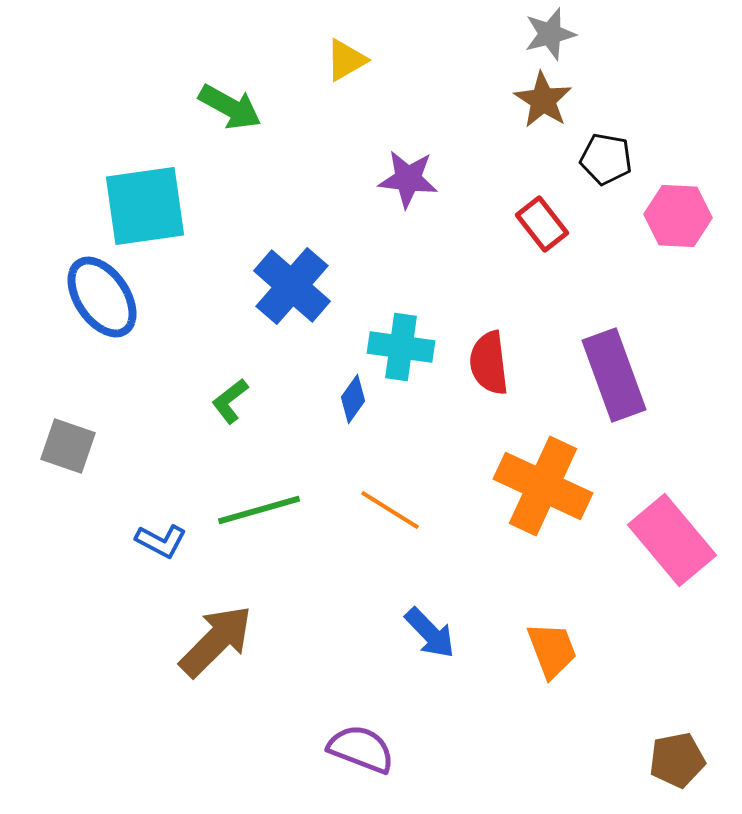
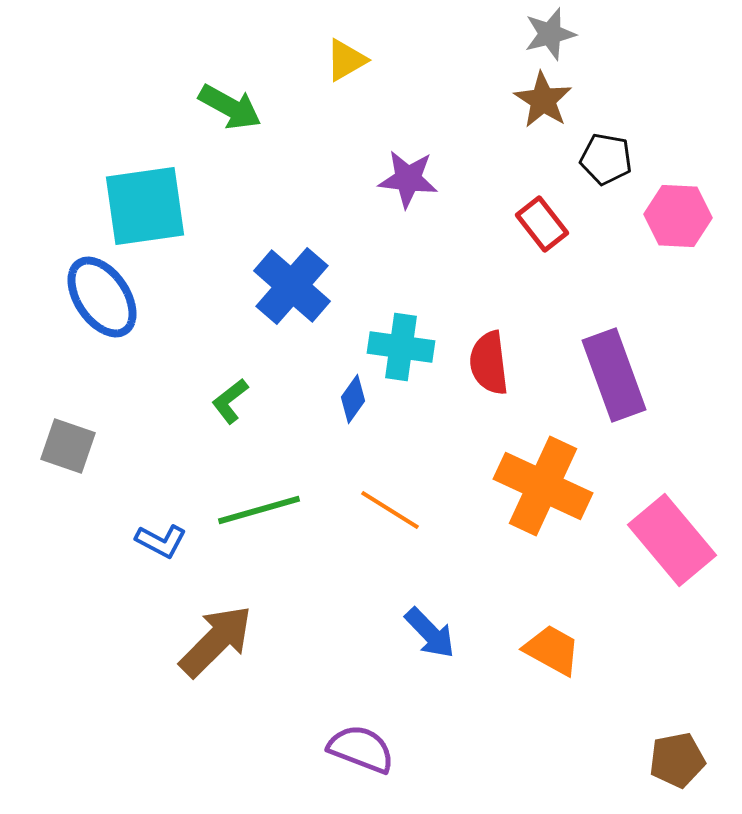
orange trapezoid: rotated 40 degrees counterclockwise
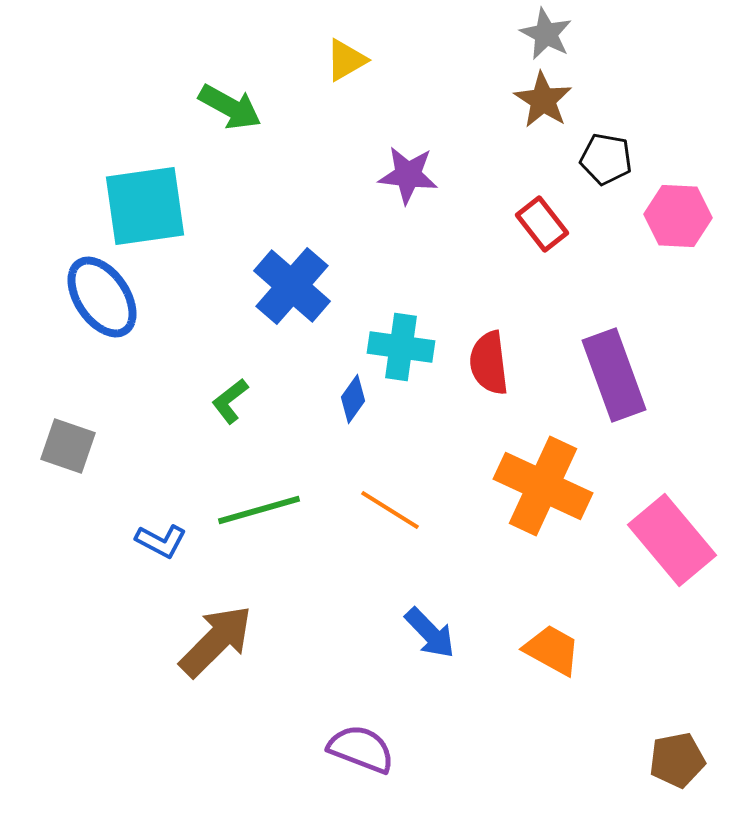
gray star: moved 4 px left; rotated 30 degrees counterclockwise
purple star: moved 4 px up
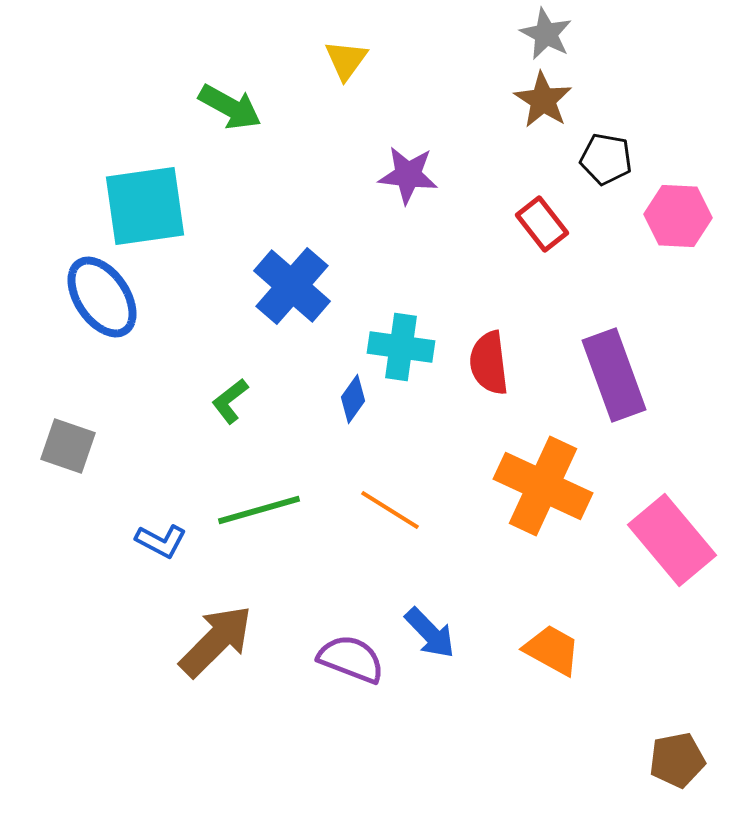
yellow triangle: rotated 24 degrees counterclockwise
purple semicircle: moved 10 px left, 90 px up
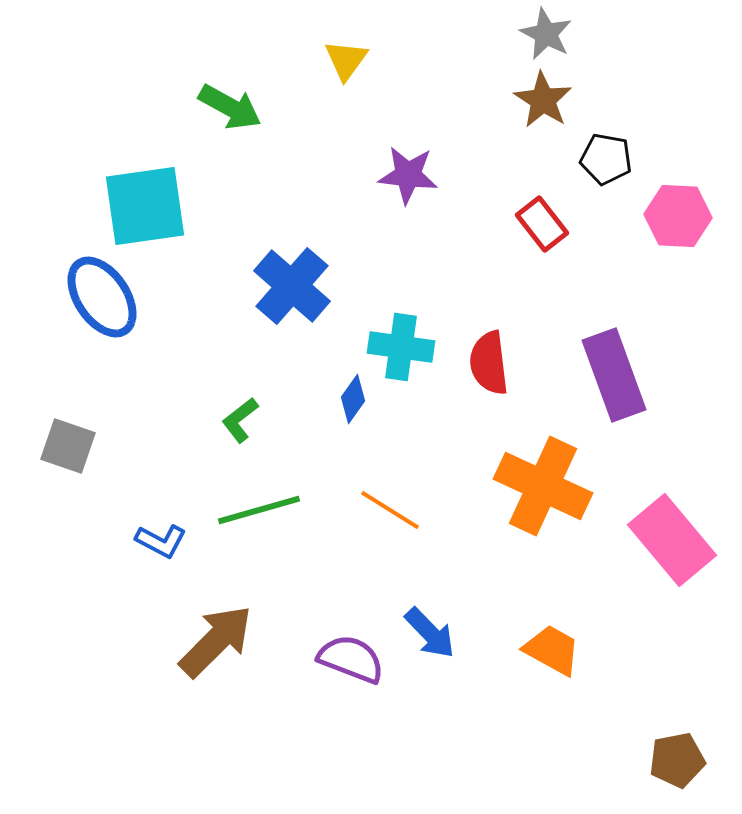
green L-shape: moved 10 px right, 19 px down
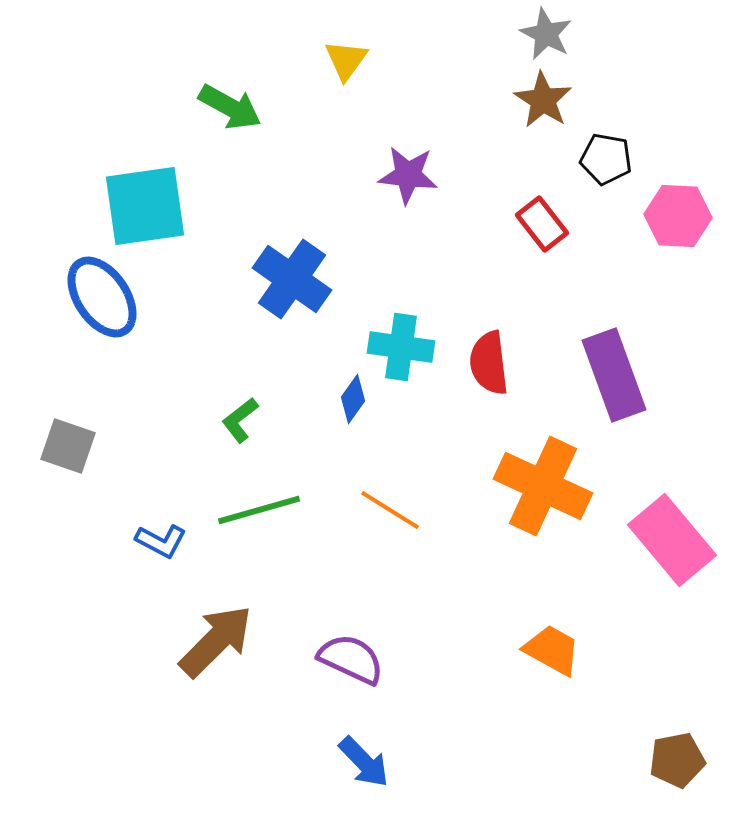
blue cross: moved 7 px up; rotated 6 degrees counterclockwise
blue arrow: moved 66 px left, 129 px down
purple semicircle: rotated 4 degrees clockwise
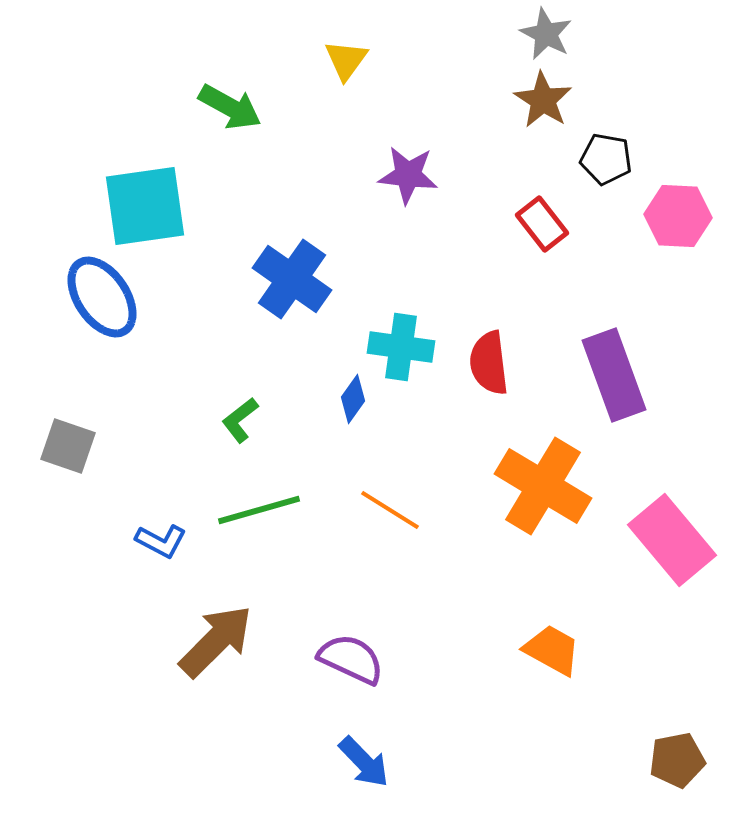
orange cross: rotated 6 degrees clockwise
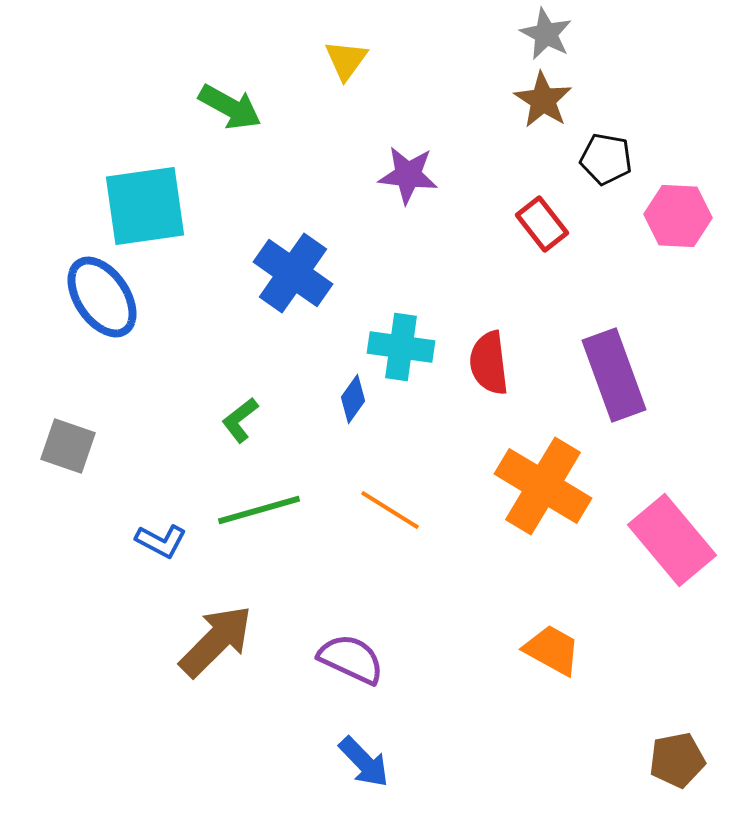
blue cross: moved 1 px right, 6 px up
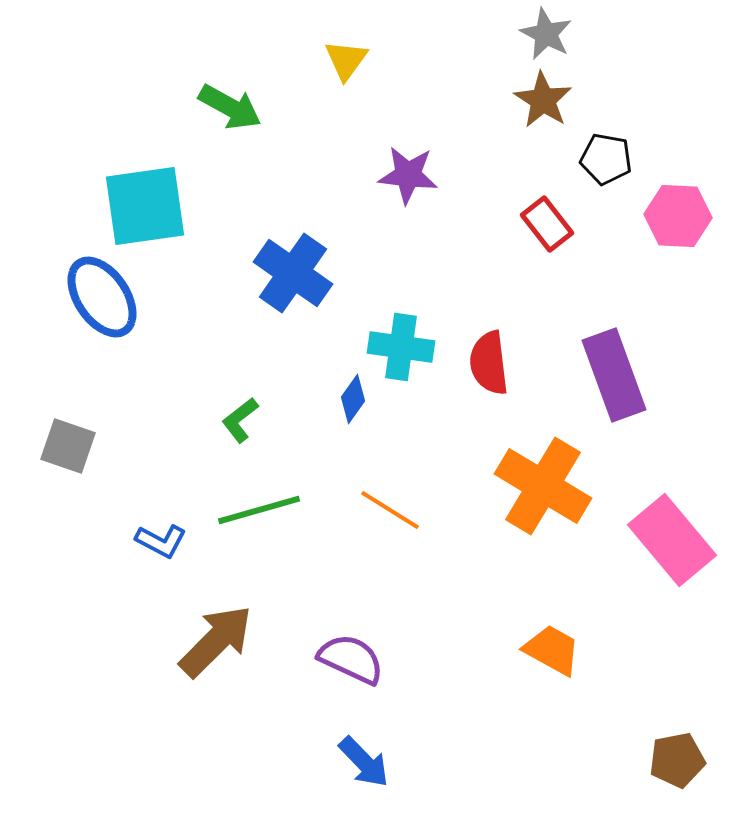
red rectangle: moved 5 px right
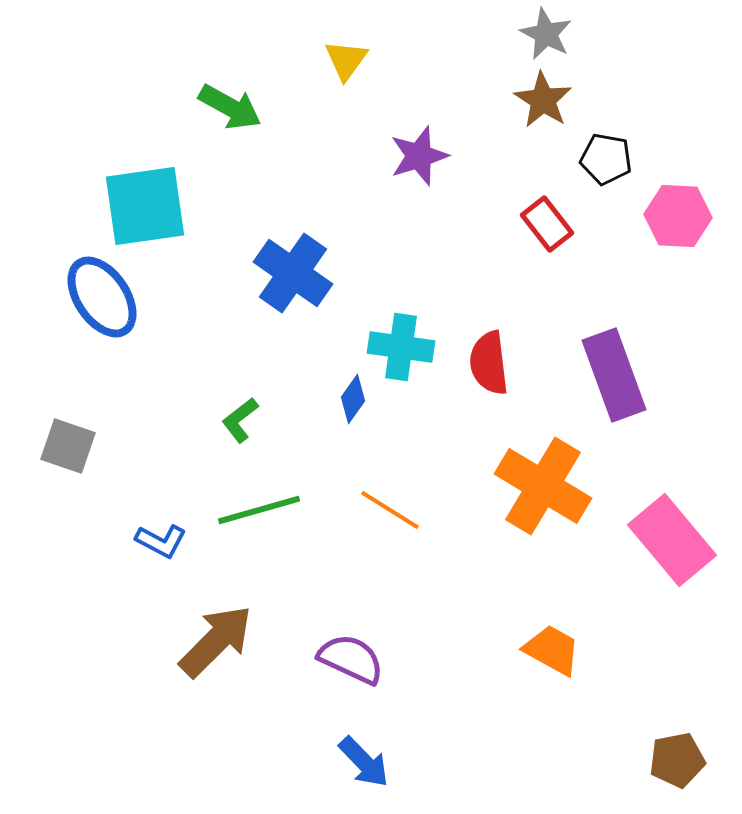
purple star: moved 11 px right, 19 px up; rotated 24 degrees counterclockwise
